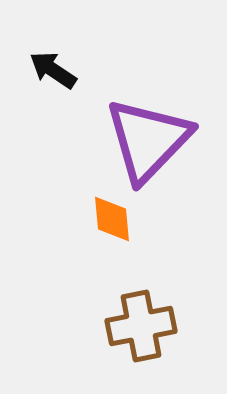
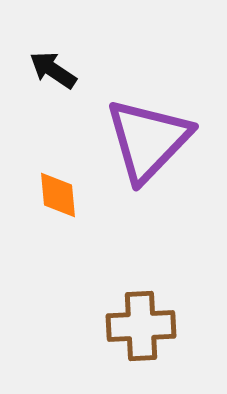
orange diamond: moved 54 px left, 24 px up
brown cross: rotated 8 degrees clockwise
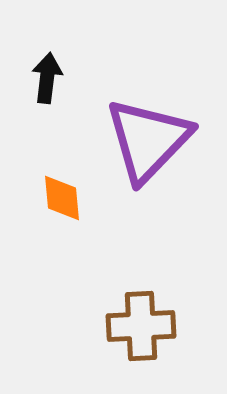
black arrow: moved 6 px left, 8 px down; rotated 63 degrees clockwise
orange diamond: moved 4 px right, 3 px down
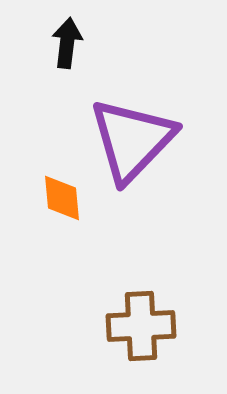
black arrow: moved 20 px right, 35 px up
purple triangle: moved 16 px left
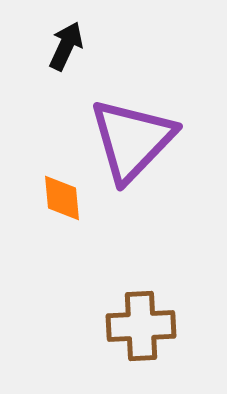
black arrow: moved 1 px left, 3 px down; rotated 18 degrees clockwise
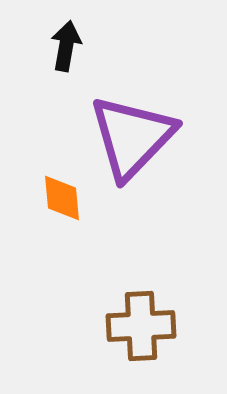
black arrow: rotated 15 degrees counterclockwise
purple triangle: moved 3 px up
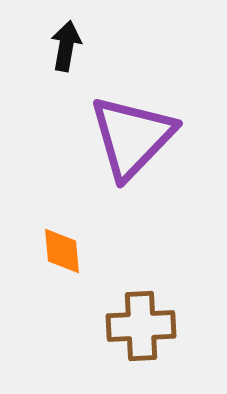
orange diamond: moved 53 px down
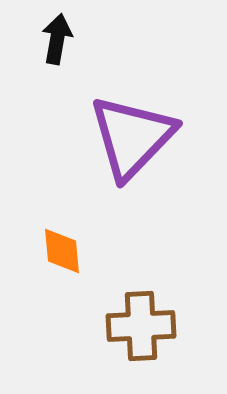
black arrow: moved 9 px left, 7 px up
